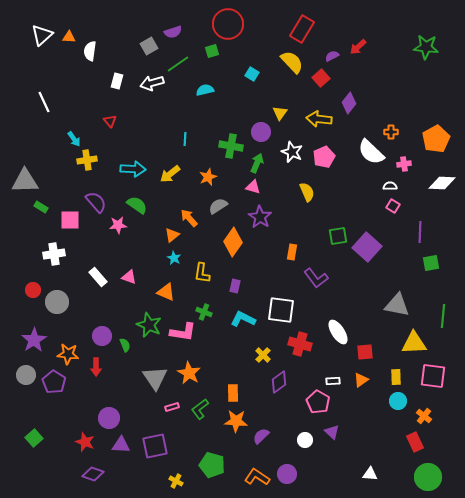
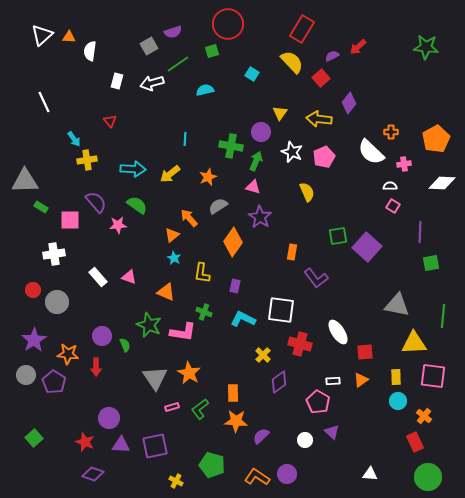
green arrow at (257, 163): moved 1 px left, 2 px up
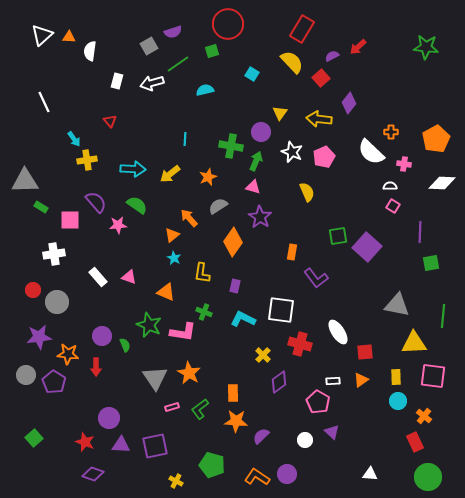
pink cross at (404, 164): rotated 16 degrees clockwise
purple star at (34, 340): moved 5 px right, 3 px up; rotated 25 degrees clockwise
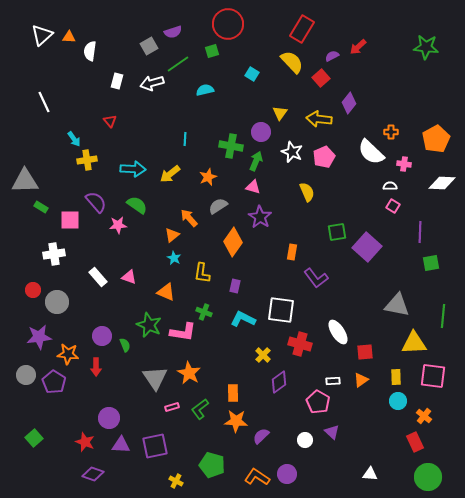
green square at (338, 236): moved 1 px left, 4 px up
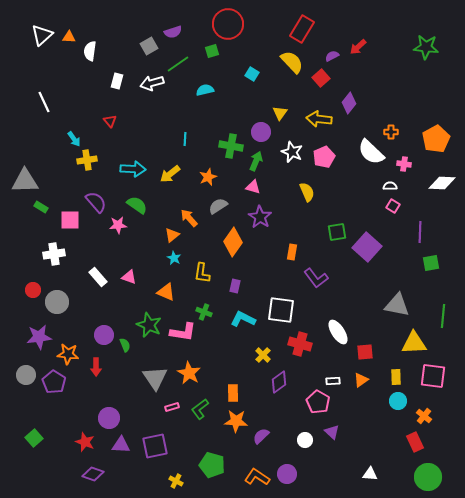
purple circle at (102, 336): moved 2 px right, 1 px up
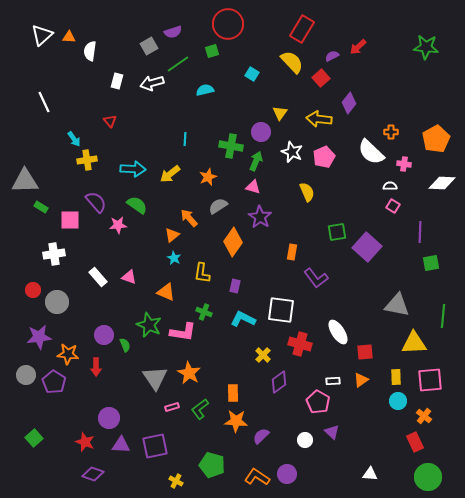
pink square at (433, 376): moved 3 px left, 4 px down; rotated 12 degrees counterclockwise
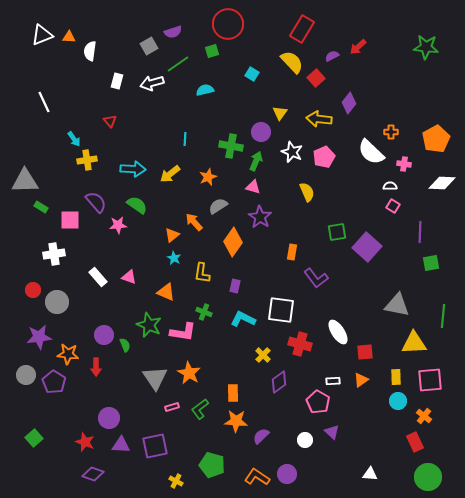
white triangle at (42, 35): rotated 20 degrees clockwise
red square at (321, 78): moved 5 px left
orange arrow at (189, 218): moved 5 px right, 4 px down
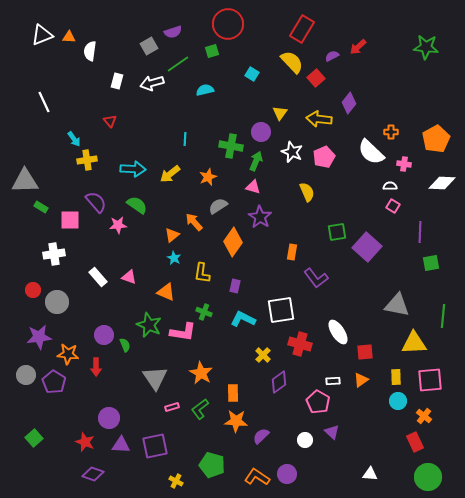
white square at (281, 310): rotated 16 degrees counterclockwise
orange star at (189, 373): moved 12 px right
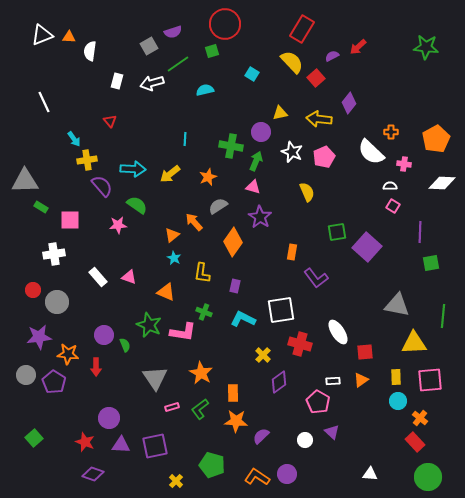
red circle at (228, 24): moved 3 px left
yellow triangle at (280, 113): rotated 42 degrees clockwise
purple semicircle at (96, 202): moved 6 px right, 16 px up
orange cross at (424, 416): moved 4 px left, 2 px down
red rectangle at (415, 442): rotated 18 degrees counterclockwise
yellow cross at (176, 481): rotated 16 degrees clockwise
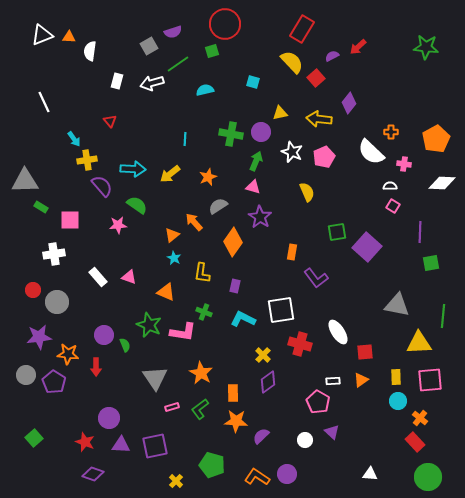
cyan square at (252, 74): moved 1 px right, 8 px down; rotated 16 degrees counterclockwise
green cross at (231, 146): moved 12 px up
yellow triangle at (414, 343): moved 5 px right
purple diamond at (279, 382): moved 11 px left
